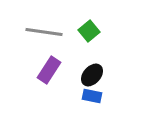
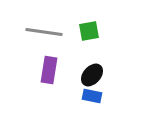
green square: rotated 30 degrees clockwise
purple rectangle: rotated 24 degrees counterclockwise
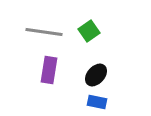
green square: rotated 25 degrees counterclockwise
black ellipse: moved 4 px right
blue rectangle: moved 5 px right, 6 px down
